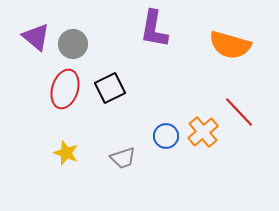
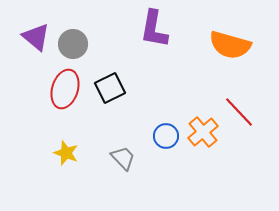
gray trapezoid: rotated 116 degrees counterclockwise
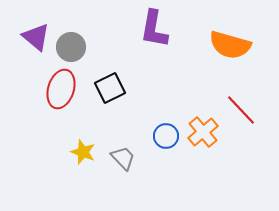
gray circle: moved 2 px left, 3 px down
red ellipse: moved 4 px left
red line: moved 2 px right, 2 px up
yellow star: moved 17 px right, 1 px up
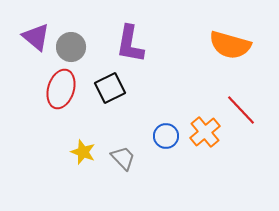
purple L-shape: moved 24 px left, 15 px down
orange cross: moved 2 px right
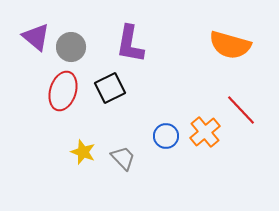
red ellipse: moved 2 px right, 2 px down
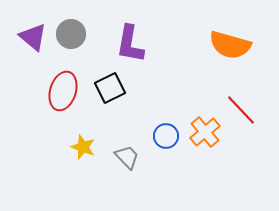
purple triangle: moved 3 px left
gray circle: moved 13 px up
yellow star: moved 5 px up
gray trapezoid: moved 4 px right, 1 px up
